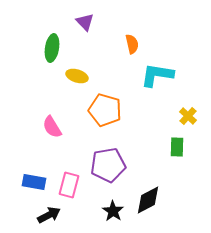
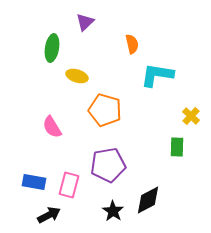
purple triangle: rotated 30 degrees clockwise
yellow cross: moved 3 px right
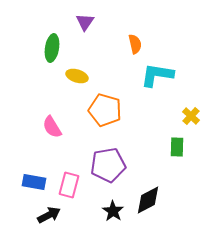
purple triangle: rotated 12 degrees counterclockwise
orange semicircle: moved 3 px right
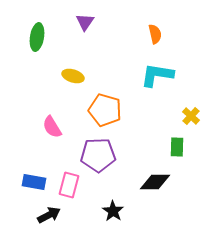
orange semicircle: moved 20 px right, 10 px up
green ellipse: moved 15 px left, 11 px up
yellow ellipse: moved 4 px left
purple pentagon: moved 10 px left, 10 px up; rotated 8 degrees clockwise
black diamond: moved 7 px right, 18 px up; rotated 28 degrees clockwise
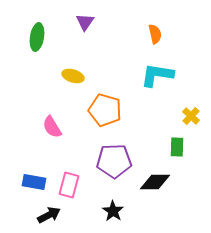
purple pentagon: moved 16 px right, 6 px down
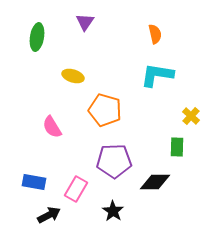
pink rectangle: moved 7 px right, 4 px down; rotated 15 degrees clockwise
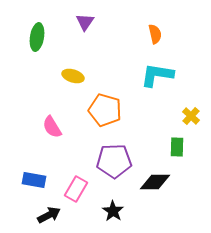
blue rectangle: moved 2 px up
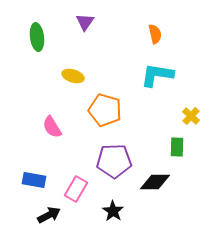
green ellipse: rotated 16 degrees counterclockwise
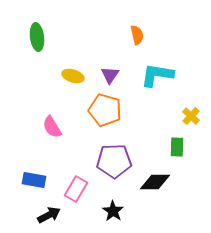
purple triangle: moved 25 px right, 53 px down
orange semicircle: moved 18 px left, 1 px down
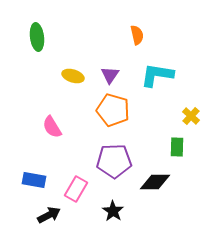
orange pentagon: moved 8 px right
